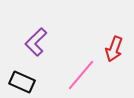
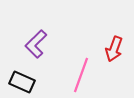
purple L-shape: moved 2 px down
pink line: rotated 20 degrees counterclockwise
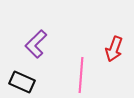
pink line: rotated 16 degrees counterclockwise
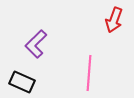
red arrow: moved 29 px up
pink line: moved 8 px right, 2 px up
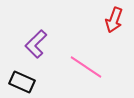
pink line: moved 3 px left, 6 px up; rotated 60 degrees counterclockwise
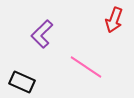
purple L-shape: moved 6 px right, 10 px up
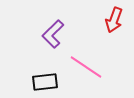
purple L-shape: moved 11 px right
black rectangle: moved 23 px right; rotated 30 degrees counterclockwise
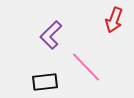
purple L-shape: moved 2 px left, 1 px down
pink line: rotated 12 degrees clockwise
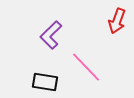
red arrow: moved 3 px right, 1 px down
black rectangle: rotated 15 degrees clockwise
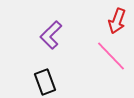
pink line: moved 25 px right, 11 px up
black rectangle: rotated 60 degrees clockwise
